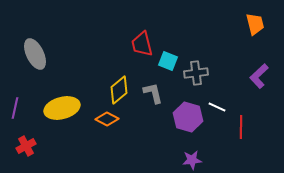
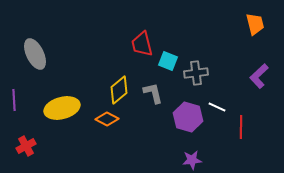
purple line: moved 1 px left, 8 px up; rotated 15 degrees counterclockwise
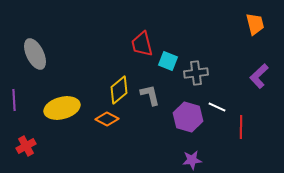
gray L-shape: moved 3 px left, 2 px down
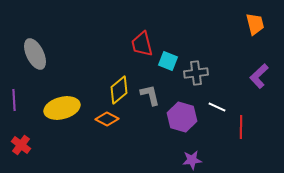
purple hexagon: moved 6 px left
red cross: moved 5 px left, 1 px up; rotated 24 degrees counterclockwise
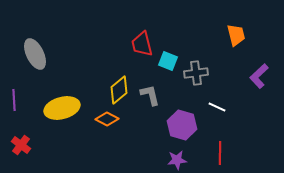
orange trapezoid: moved 19 px left, 11 px down
purple hexagon: moved 8 px down
red line: moved 21 px left, 26 px down
purple star: moved 15 px left
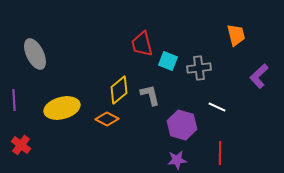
gray cross: moved 3 px right, 5 px up
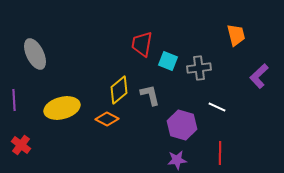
red trapezoid: rotated 24 degrees clockwise
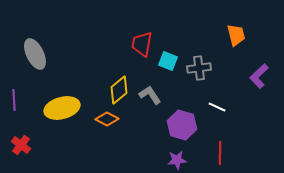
gray L-shape: rotated 20 degrees counterclockwise
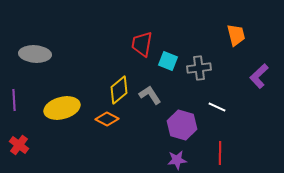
gray ellipse: rotated 60 degrees counterclockwise
red cross: moved 2 px left
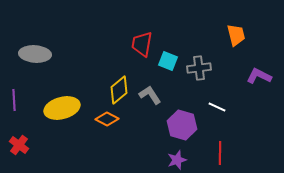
purple L-shape: rotated 70 degrees clockwise
purple star: rotated 12 degrees counterclockwise
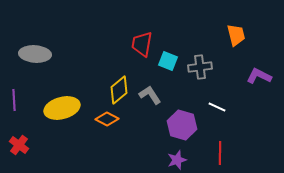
gray cross: moved 1 px right, 1 px up
